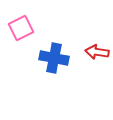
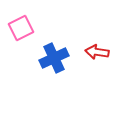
blue cross: rotated 36 degrees counterclockwise
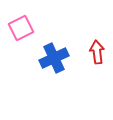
red arrow: rotated 75 degrees clockwise
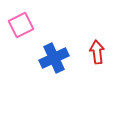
pink square: moved 3 px up
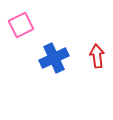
red arrow: moved 4 px down
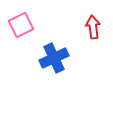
red arrow: moved 4 px left, 29 px up
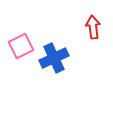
pink square: moved 21 px down
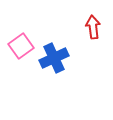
pink square: rotated 10 degrees counterclockwise
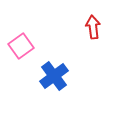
blue cross: moved 18 px down; rotated 12 degrees counterclockwise
